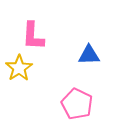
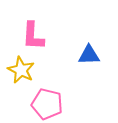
yellow star: moved 2 px right, 2 px down; rotated 12 degrees counterclockwise
pink pentagon: moved 30 px left; rotated 12 degrees counterclockwise
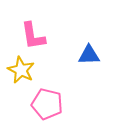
pink L-shape: rotated 12 degrees counterclockwise
